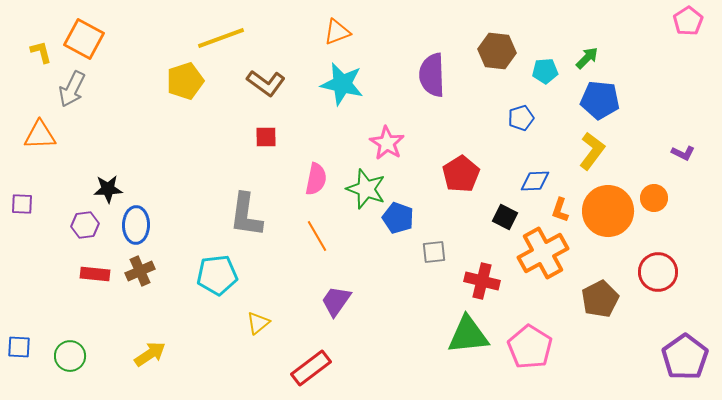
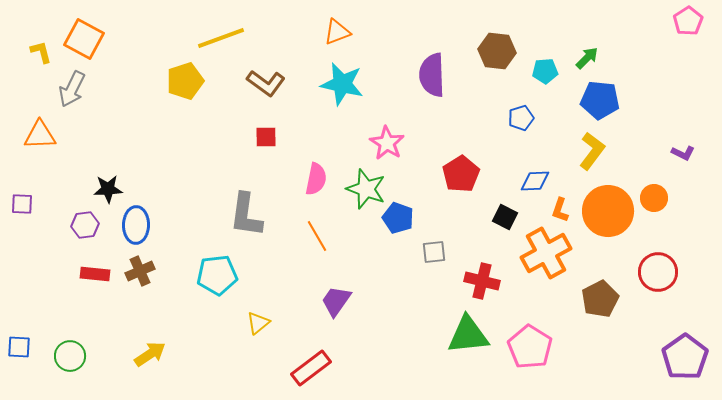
orange cross at (543, 253): moved 3 px right
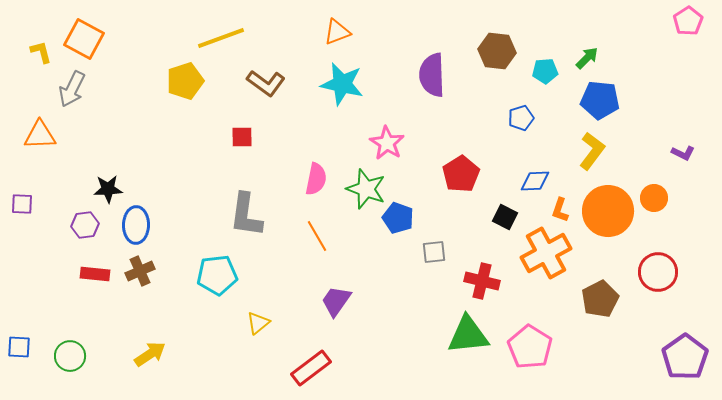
red square at (266, 137): moved 24 px left
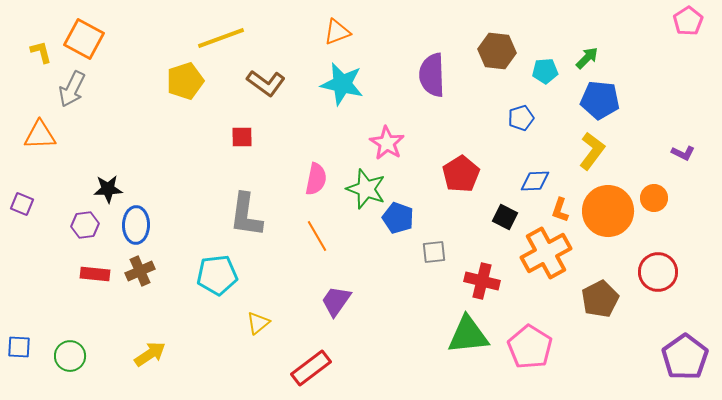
purple square at (22, 204): rotated 20 degrees clockwise
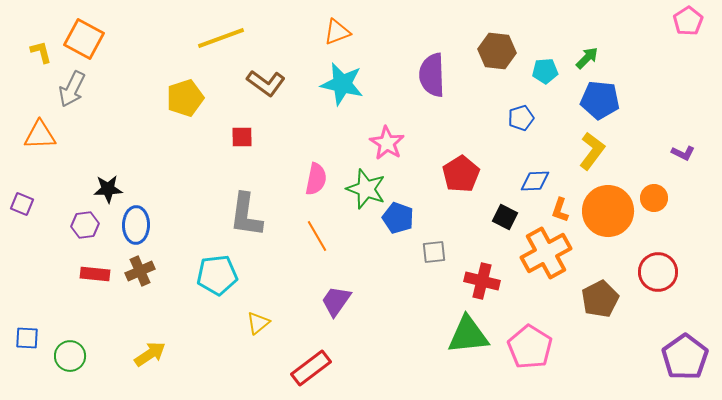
yellow pentagon at (185, 81): moved 17 px down
blue square at (19, 347): moved 8 px right, 9 px up
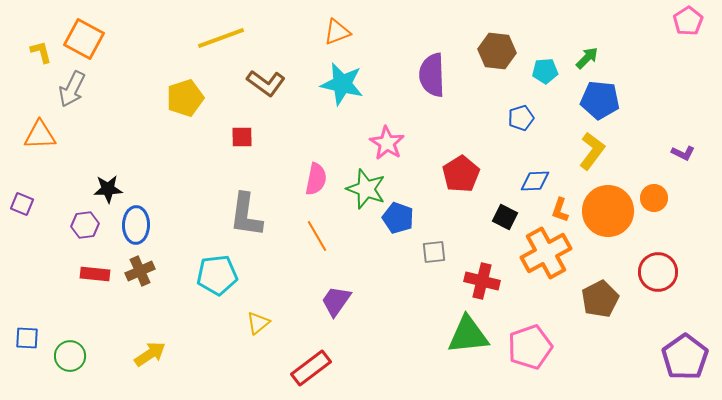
pink pentagon at (530, 347): rotated 21 degrees clockwise
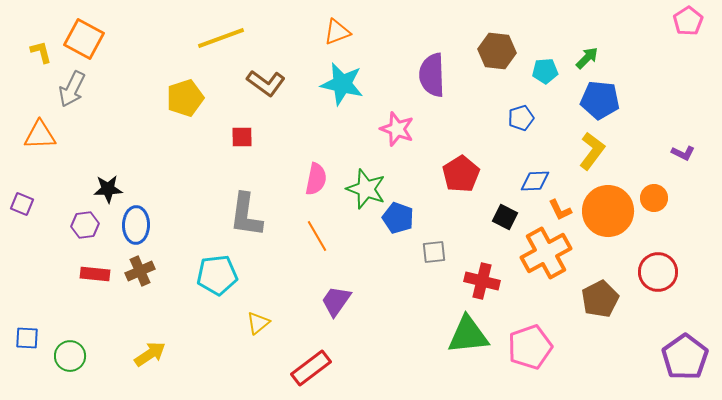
pink star at (387, 143): moved 10 px right, 14 px up; rotated 12 degrees counterclockwise
orange L-shape at (560, 210): rotated 45 degrees counterclockwise
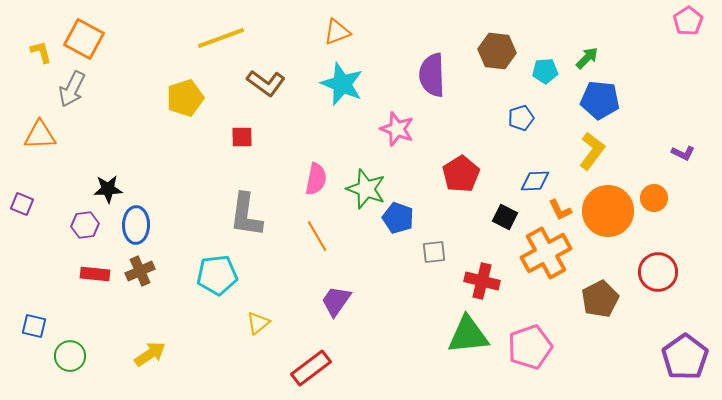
cyan star at (342, 84): rotated 9 degrees clockwise
blue square at (27, 338): moved 7 px right, 12 px up; rotated 10 degrees clockwise
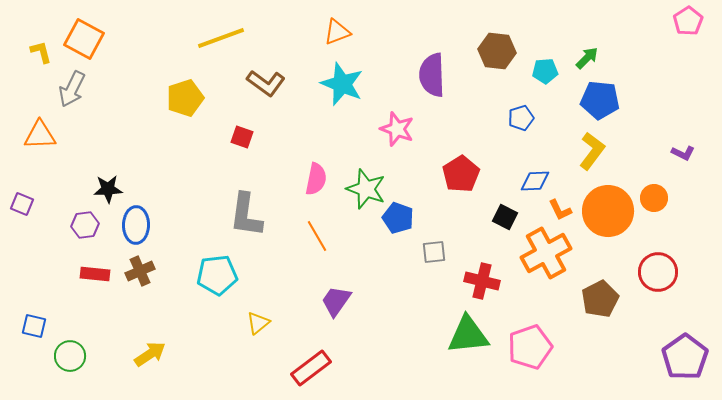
red square at (242, 137): rotated 20 degrees clockwise
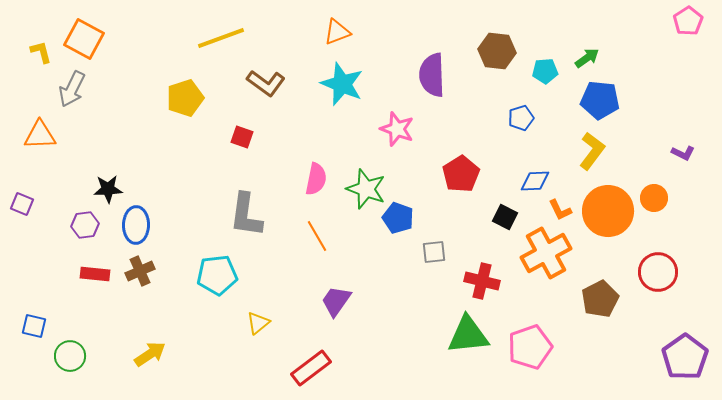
green arrow at (587, 58): rotated 10 degrees clockwise
